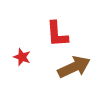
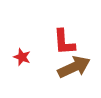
red L-shape: moved 7 px right, 8 px down
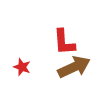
red star: moved 10 px down
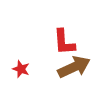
red star: moved 1 px left, 2 px down
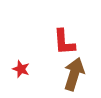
brown arrow: moved 7 px down; rotated 48 degrees counterclockwise
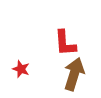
red L-shape: moved 1 px right, 1 px down
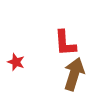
red star: moved 5 px left, 7 px up
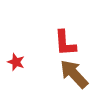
brown arrow: rotated 60 degrees counterclockwise
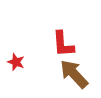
red L-shape: moved 2 px left, 1 px down
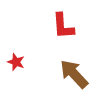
red L-shape: moved 18 px up
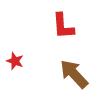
red star: moved 1 px left, 1 px up
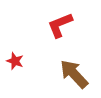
red L-shape: moved 3 px left, 1 px up; rotated 72 degrees clockwise
